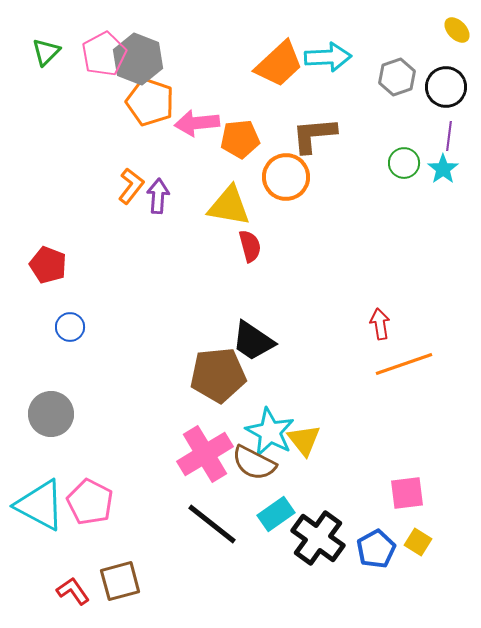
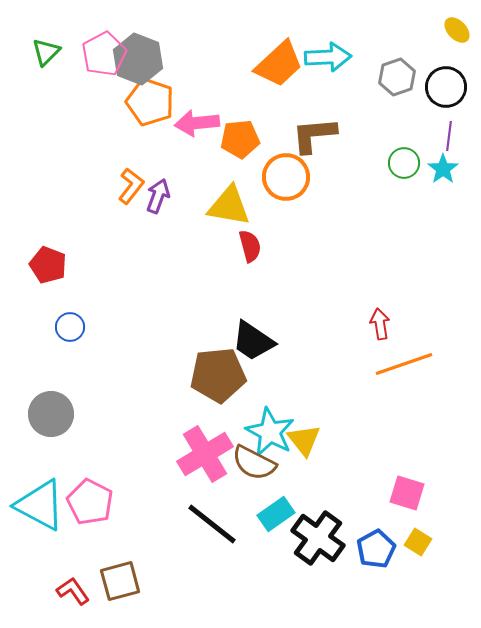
purple arrow at (158, 196): rotated 16 degrees clockwise
pink square at (407, 493): rotated 24 degrees clockwise
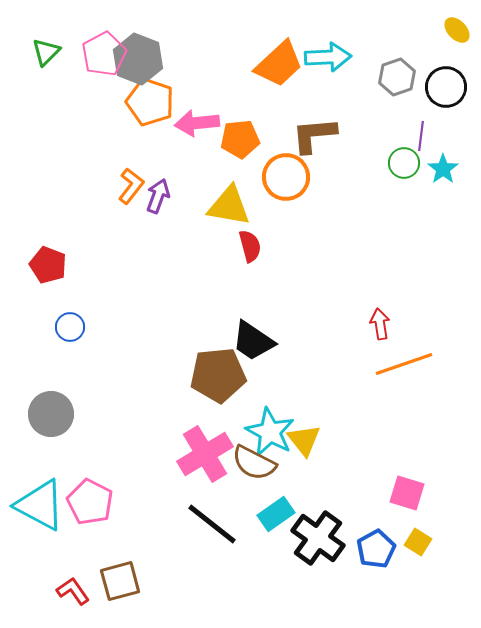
purple line at (449, 136): moved 28 px left
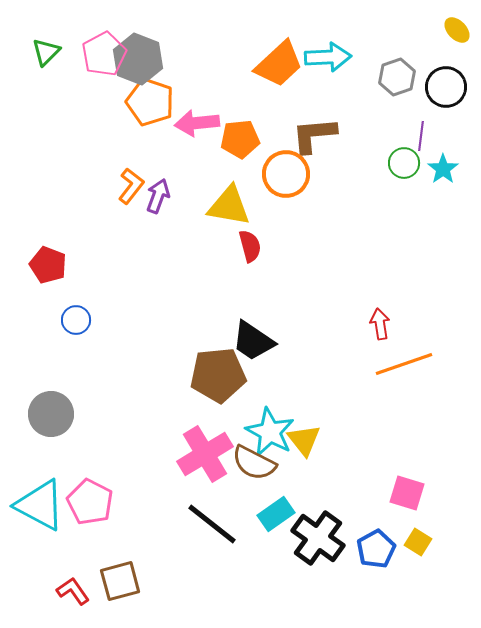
orange circle at (286, 177): moved 3 px up
blue circle at (70, 327): moved 6 px right, 7 px up
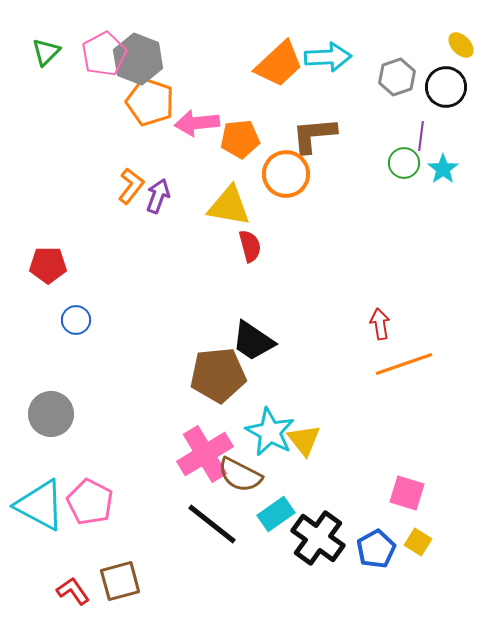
yellow ellipse at (457, 30): moved 4 px right, 15 px down
red pentagon at (48, 265): rotated 21 degrees counterclockwise
brown semicircle at (254, 463): moved 14 px left, 12 px down
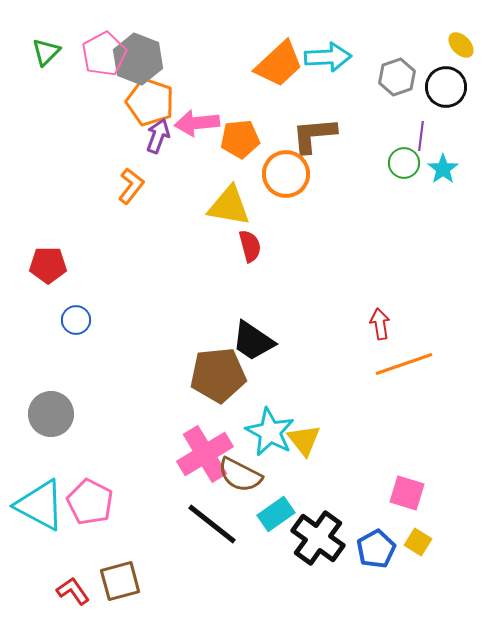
purple arrow at (158, 196): moved 60 px up
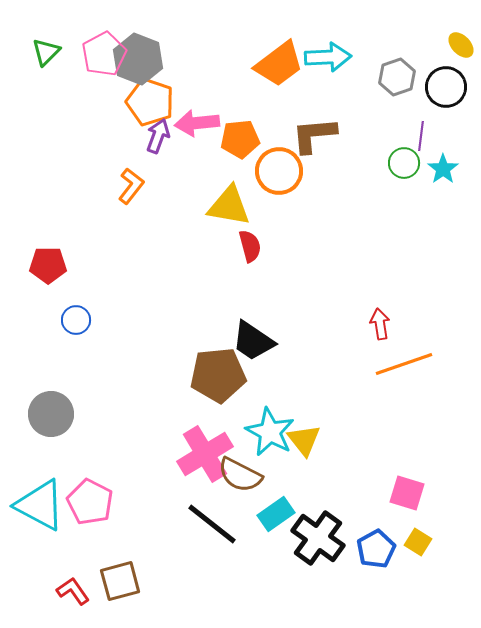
orange trapezoid at (279, 64): rotated 6 degrees clockwise
orange circle at (286, 174): moved 7 px left, 3 px up
